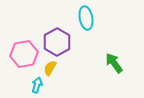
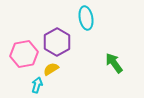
yellow semicircle: moved 1 px right, 1 px down; rotated 28 degrees clockwise
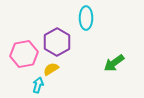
cyan ellipse: rotated 10 degrees clockwise
green arrow: rotated 90 degrees counterclockwise
cyan arrow: moved 1 px right
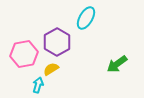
cyan ellipse: rotated 30 degrees clockwise
green arrow: moved 3 px right, 1 px down
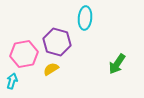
cyan ellipse: moved 1 px left; rotated 25 degrees counterclockwise
purple hexagon: rotated 16 degrees counterclockwise
green arrow: rotated 20 degrees counterclockwise
cyan arrow: moved 26 px left, 4 px up
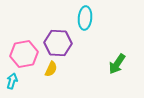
purple hexagon: moved 1 px right, 1 px down; rotated 12 degrees counterclockwise
yellow semicircle: rotated 147 degrees clockwise
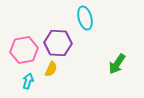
cyan ellipse: rotated 20 degrees counterclockwise
pink hexagon: moved 4 px up
cyan arrow: moved 16 px right
